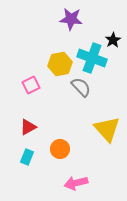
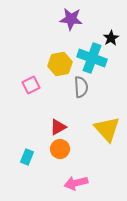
black star: moved 2 px left, 2 px up
gray semicircle: rotated 40 degrees clockwise
red triangle: moved 30 px right
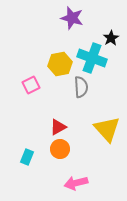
purple star: moved 1 px right, 1 px up; rotated 10 degrees clockwise
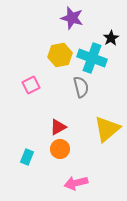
yellow hexagon: moved 9 px up
gray semicircle: rotated 10 degrees counterclockwise
yellow triangle: rotated 32 degrees clockwise
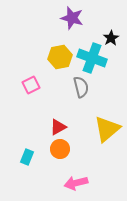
yellow hexagon: moved 2 px down
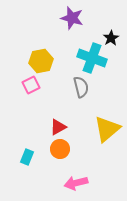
yellow hexagon: moved 19 px left, 4 px down
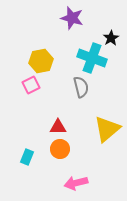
red triangle: rotated 30 degrees clockwise
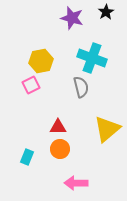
black star: moved 5 px left, 26 px up
pink arrow: rotated 15 degrees clockwise
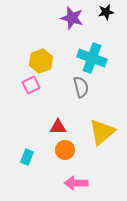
black star: rotated 21 degrees clockwise
yellow hexagon: rotated 10 degrees counterclockwise
yellow triangle: moved 5 px left, 3 px down
orange circle: moved 5 px right, 1 px down
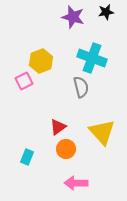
purple star: moved 1 px right, 1 px up
pink square: moved 7 px left, 4 px up
red triangle: rotated 36 degrees counterclockwise
yellow triangle: rotated 32 degrees counterclockwise
orange circle: moved 1 px right, 1 px up
